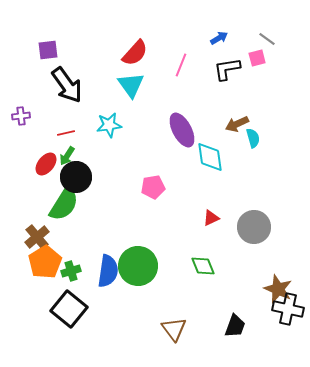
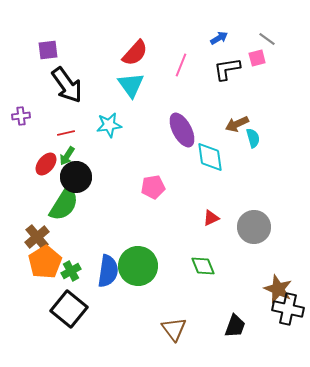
green cross: rotated 12 degrees counterclockwise
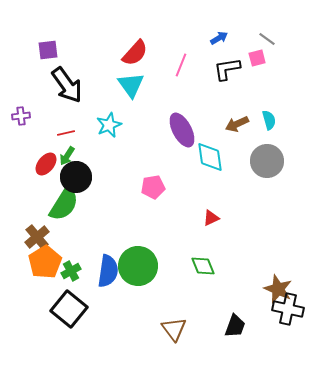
cyan star: rotated 15 degrees counterclockwise
cyan semicircle: moved 16 px right, 18 px up
gray circle: moved 13 px right, 66 px up
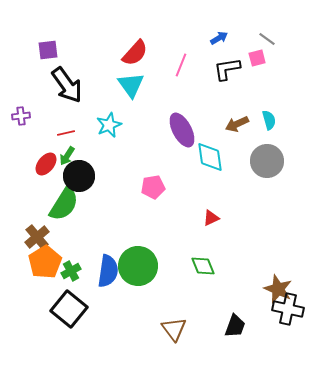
black circle: moved 3 px right, 1 px up
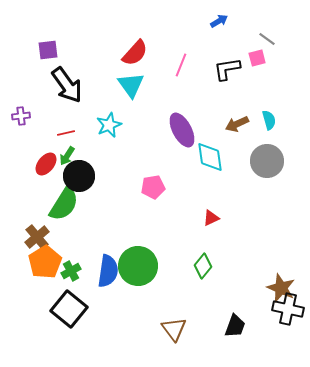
blue arrow: moved 17 px up
green diamond: rotated 60 degrees clockwise
brown star: moved 3 px right, 1 px up
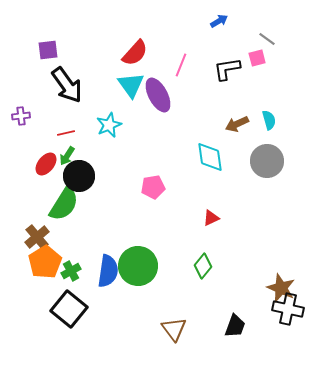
purple ellipse: moved 24 px left, 35 px up
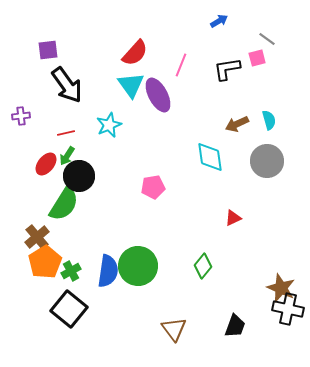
red triangle: moved 22 px right
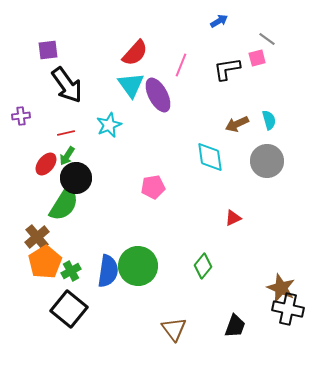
black circle: moved 3 px left, 2 px down
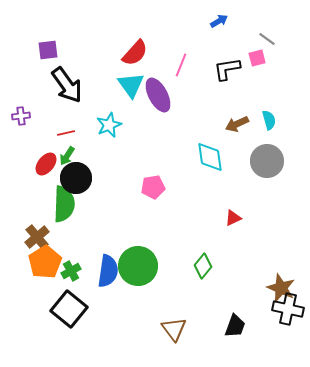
green semicircle: rotated 30 degrees counterclockwise
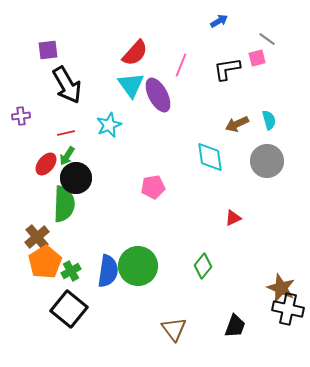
black arrow: rotated 6 degrees clockwise
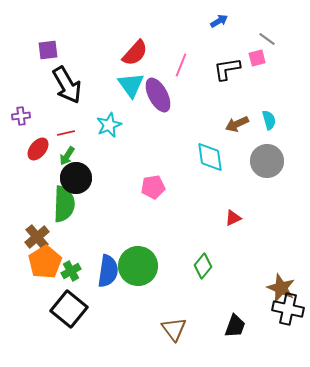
red ellipse: moved 8 px left, 15 px up
